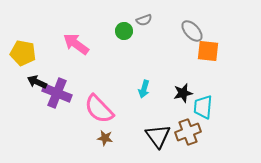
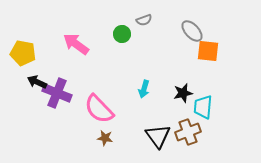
green circle: moved 2 px left, 3 px down
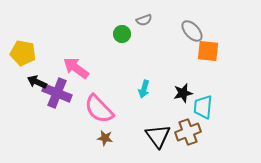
pink arrow: moved 24 px down
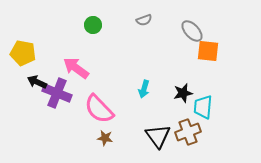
green circle: moved 29 px left, 9 px up
